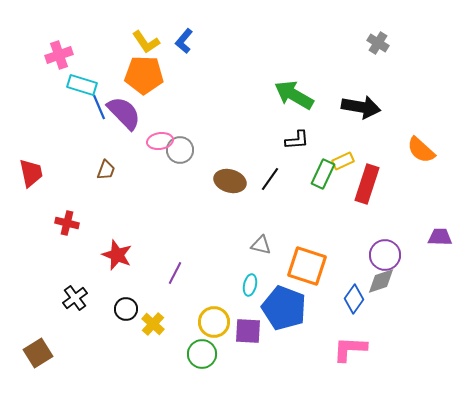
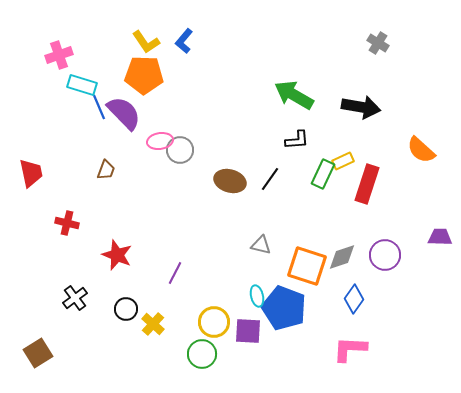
gray diamond: moved 39 px left, 24 px up
cyan ellipse: moved 7 px right, 11 px down; rotated 25 degrees counterclockwise
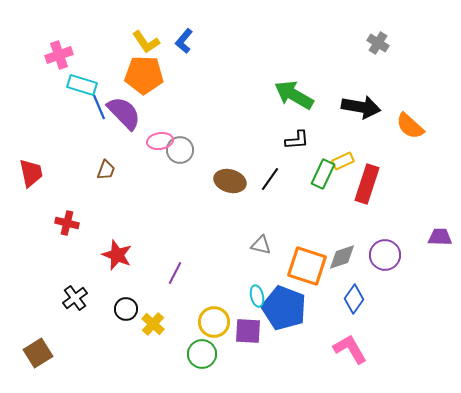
orange semicircle: moved 11 px left, 24 px up
pink L-shape: rotated 57 degrees clockwise
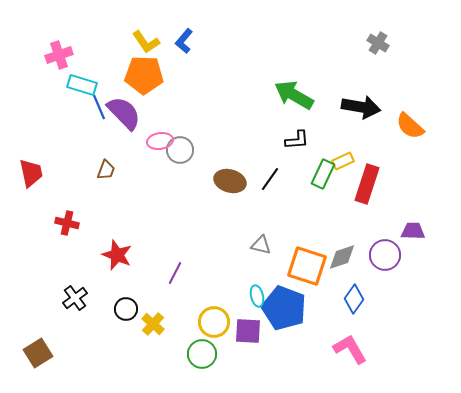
purple trapezoid: moved 27 px left, 6 px up
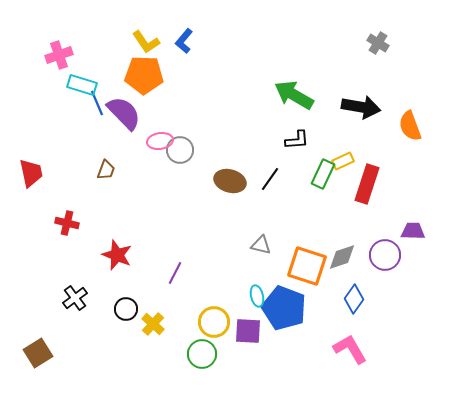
blue line: moved 2 px left, 4 px up
orange semicircle: rotated 28 degrees clockwise
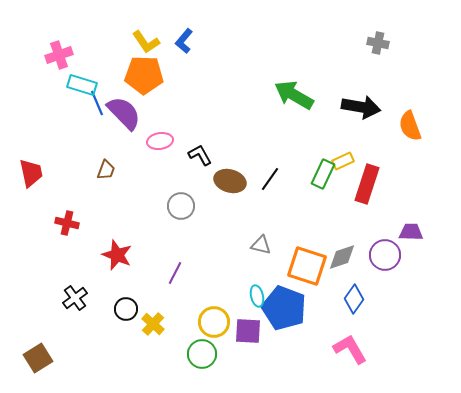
gray cross: rotated 20 degrees counterclockwise
black L-shape: moved 97 px left, 15 px down; rotated 115 degrees counterclockwise
gray circle: moved 1 px right, 56 px down
purple trapezoid: moved 2 px left, 1 px down
brown square: moved 5 px down
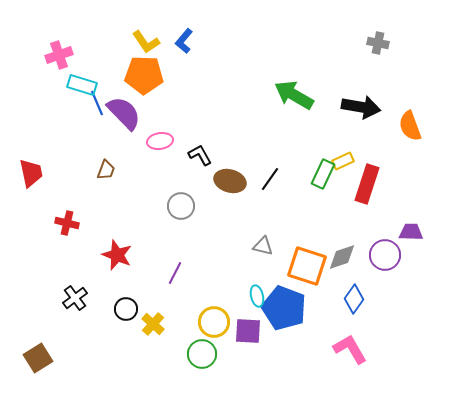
gray triangle: moved 2 px right, 1 px down
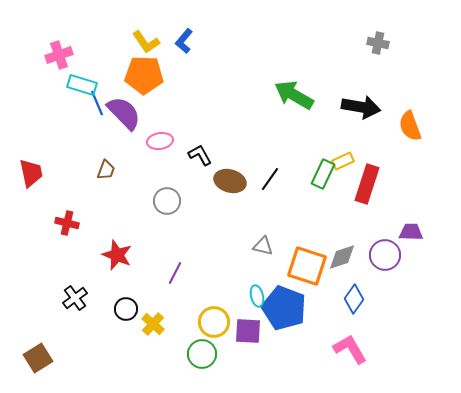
gray circle: moved 14 px left, 5 px up
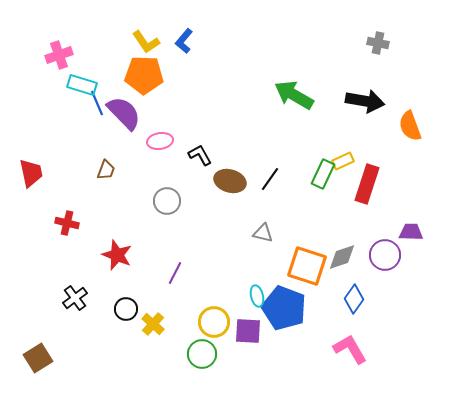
black arrow: moved 4 px right, 6 px up
gray triangle: moved 13 px up
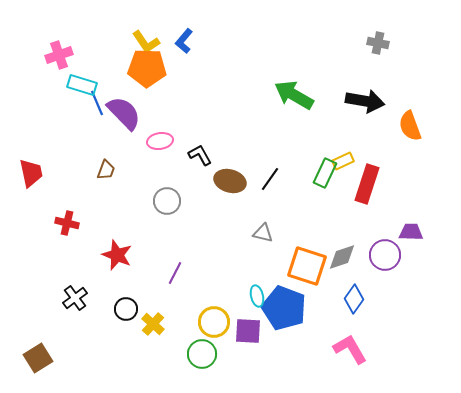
orange pentagon: moved 3 px right, 7 px up
green rectangle: moved 2 px right, 1 px up
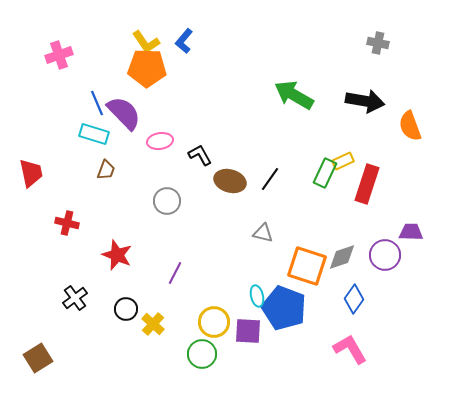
cyan rectangle: moved 12 px right, 49 px down
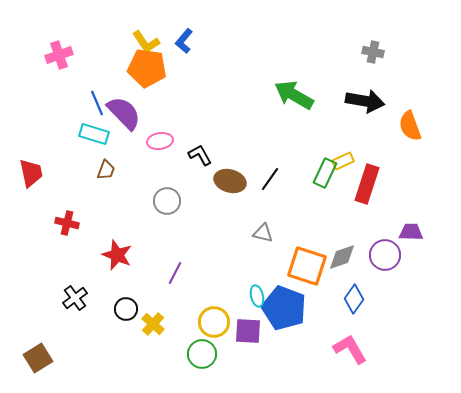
gray cross: moved 5 px left, 9 px down
orange pentagon: rotated 6 degrees clockwise
